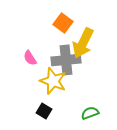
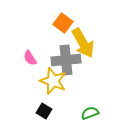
yellow arrow: rotated 56 degrees counterclockwise
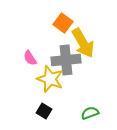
yellow star: moved 3 px left, 2 px up
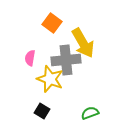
orange square: moved 11 px left
pink semicircle: rotated 42 degrees clockwise
black square: moved 2 px left
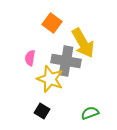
gray cross: moved 1 px down; rotated 16 degrees clockwise
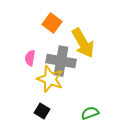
gray cross: moved 5 px left
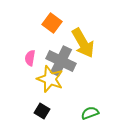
gray cross: rotated 16 degrees clockwise
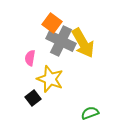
gray cross: moved 20 px up
black square: moved 9 px left, 13 px up; rotated 21 degrees clockwise
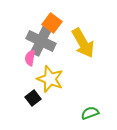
gray cross: moved 20 px left
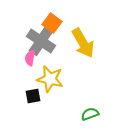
gray cross: rotated 8 degrees clockwise
yellow star: rotated 8 degrees counterclockwise
black square: moved 2 px up; rotated 28 degrees clockwise
green semicircle: moved 1 px down
